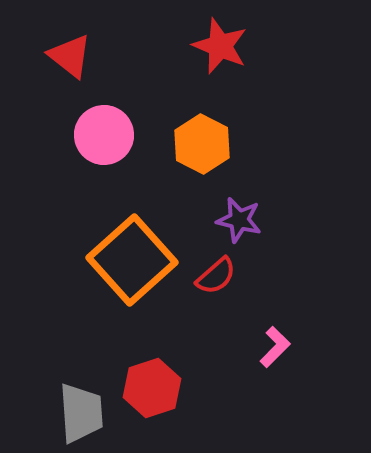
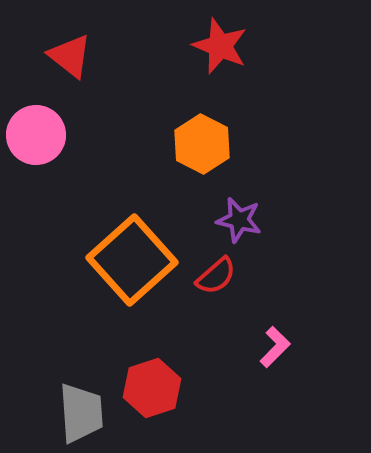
pink circle: moved 68 px left
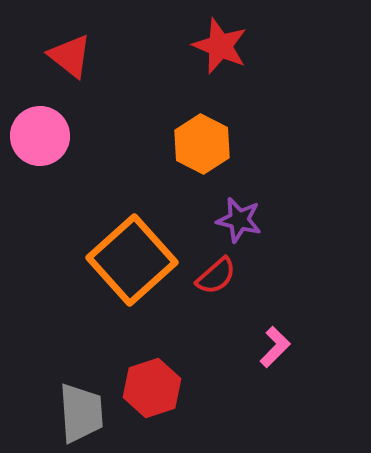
pink circle: moved 4 px right, 1 px down
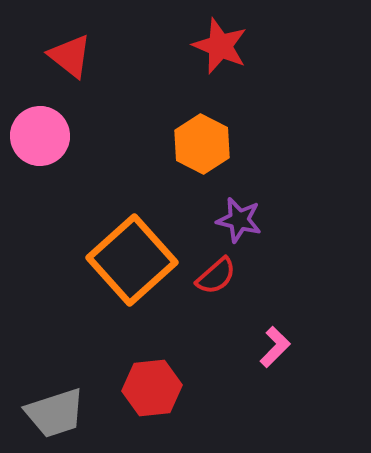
red hexagon: rotated 12 degrees clockwise
gray trapezoid: moved 26 px left; rotated 76 degrees clockwise
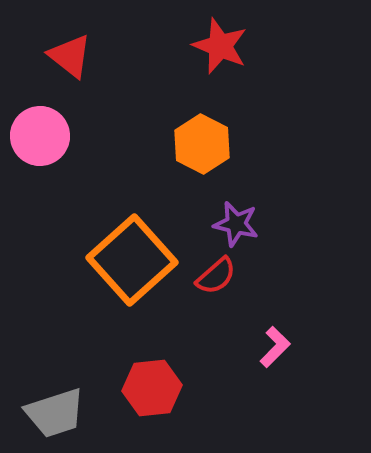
purple star: moved 3 px left, 4 px down
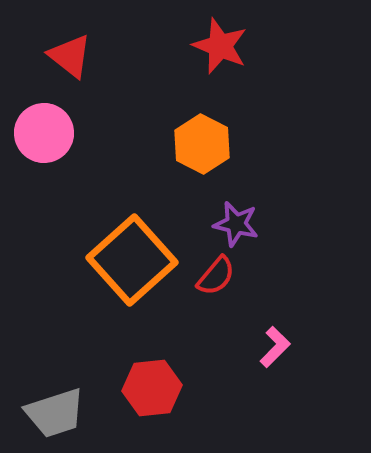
pink circle: moved 4 px right, 3 px up
red semicircle: rotated 9 degrees counterclockwise
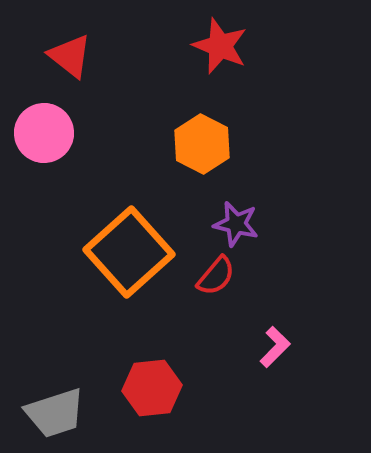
orange square: moved 3 px left, 8 px up
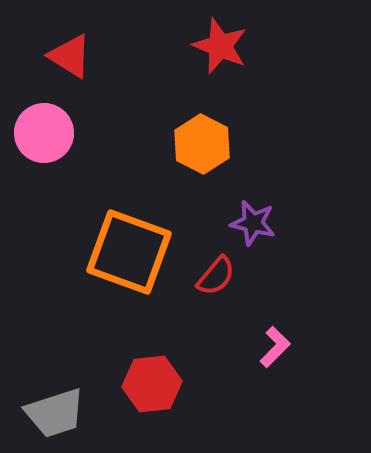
red triangle: rotated 6 degrees counterclockwise
purple star: moved 17 px right, 1 px up
orange square: rotated 28 degrees counterclockwise
red hexagon: moved 4 px up
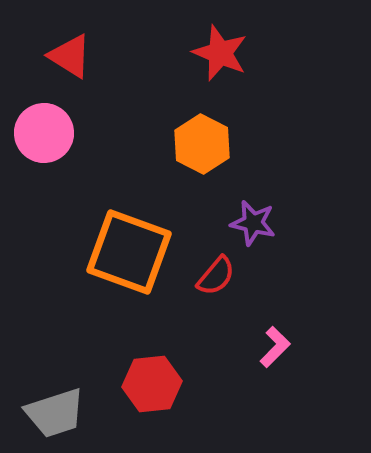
red star: moved 7 px down
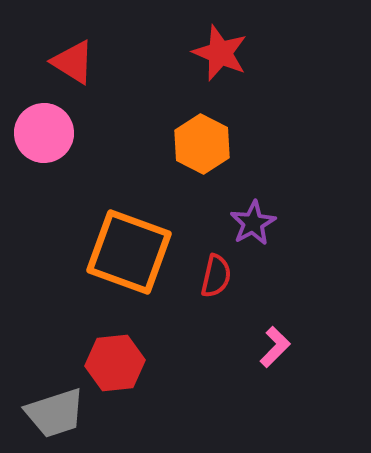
red triangle: moved 3 px right, 6 px down
purple star: rotated 30 degrees clockwise
red semicircle: rotated 27 degrees counterclockwise
red hexagon: moved 37 px left, 21 px up
